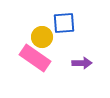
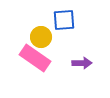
blue square: moved 3 px up
yellow circle: moved 1 px left
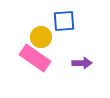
blue square: moved 1 px down
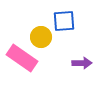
pink rectangle: moved 13 px left
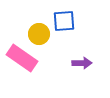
yellow circle: moved 2 px left, 3 px up
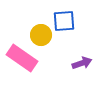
yellow circle: moved 2 px right, 1 px down
purple arrow: rotated 18 degrees counterclockwise
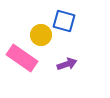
blue square: rotated 20 degrees clockwise
purple arrow: moved 15 px left, 1 px down
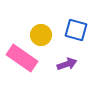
blue square: moved 12 px right, 9 px down
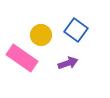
blue square: rotated 20 degrees clockwise
purple arrow: moved 1 px right, 1 px up
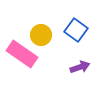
pink rectangle: moved 4 px up
purple arrow: moved 12 px right, 4 px down
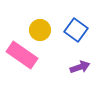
yellow circle: moved 1 px left, 5 px up
pink rectangle: moved 1 px down
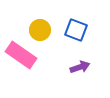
blue square: rotated 15 degrees counterclockwise
pink rectangle: moved 1 px left
